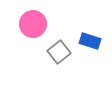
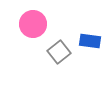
blue rectangle: rotated 10 degrees counterclockwise
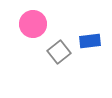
blue rectangle: rotated 15 degrees counterclockwise
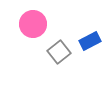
blue rectangle: rotated 20 degrees counterclockwise
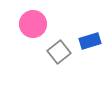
blue rectangle: rotated 10 degrees clockwise
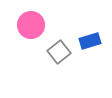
pink circle: moved 2 px left, 1 px down
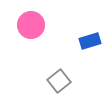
gray square: moved 29 px down
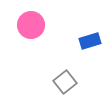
gray square: moved 6 px right, 1 px down
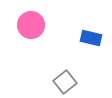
blue rectangle: moved 1 px right, 3 px up; rotated 30 degrees clockwise
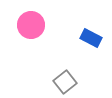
blue rectangle: rotated 15 degrees clockwise
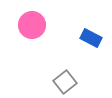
pink circle: moved 1 px right
